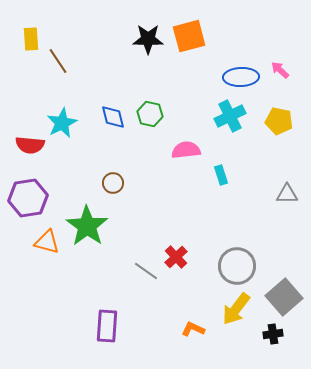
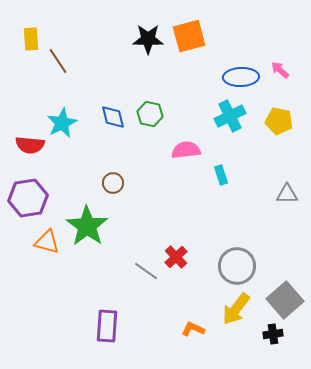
gray square: moved 1 px right, 3 px down
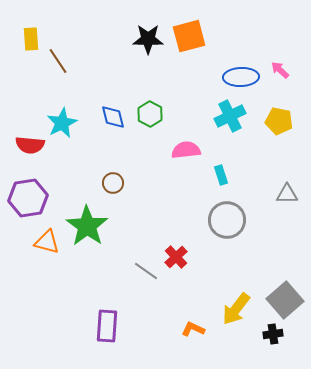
green hexagon: rotated 15 degrees clockwise
gray circle: moved 10 px left, 46 px up
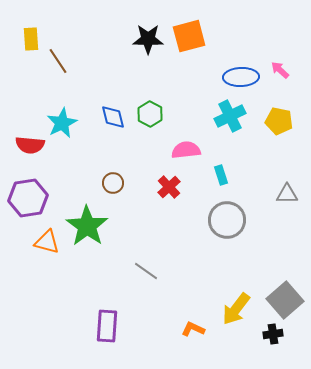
red cross: moved 7 px left, 70 px up
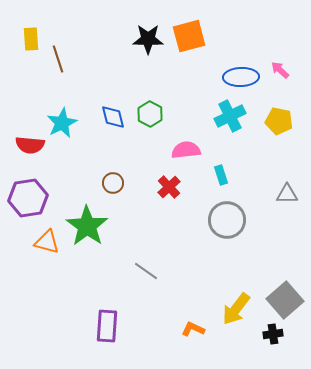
brown line: moved 2 px up; rotated 16 degrees clockwise
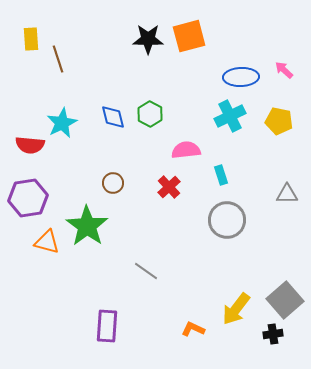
pink arrow: moved 4 px right
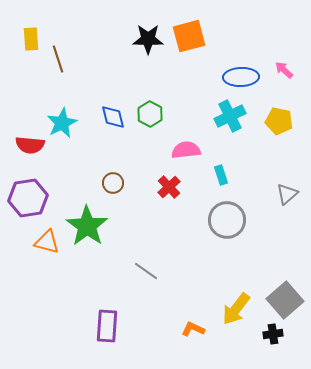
gray triangle: rotated 40 degrees counterclockwise
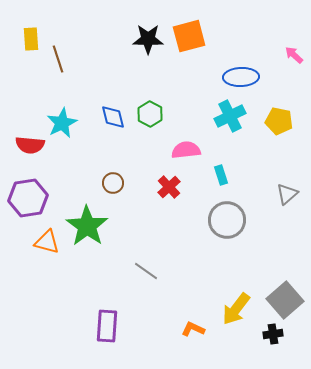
pink arrow: moved 10 px right, 15 px up
